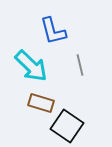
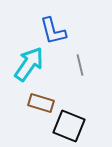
cyan arrow: moved 2 px left, 2 px up; rotated 99 degrees counterclockwise
black square: moved 2 px right; rotated 12 degrees counterclockwise
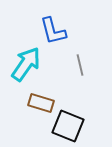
cyan arrow: moved 3 px left
black square: moved 1 px left
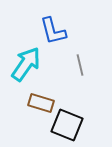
black square: moved 1 px left, 1 px up
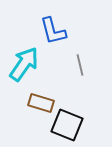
cyan arrow: moved 2 px left
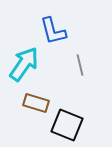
brown rectangle: moved 5 px left
